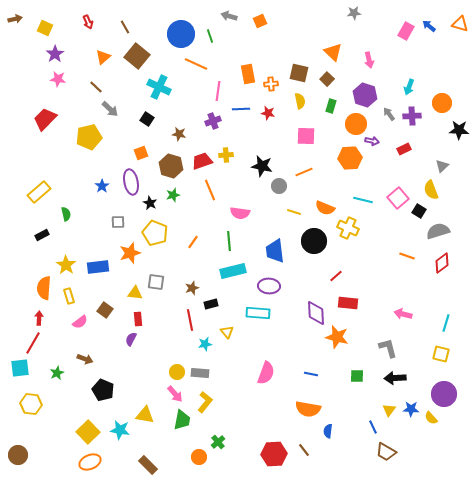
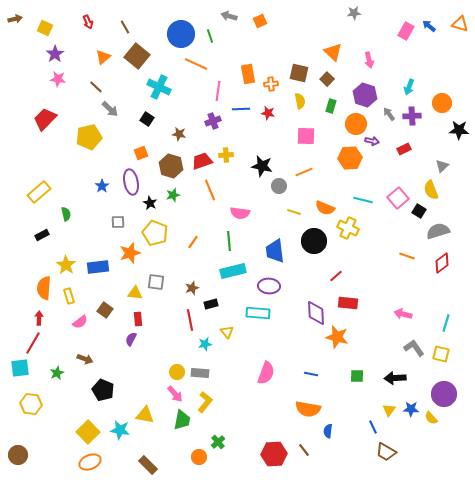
gray L-shape at (388, 348): moved 26 px right; rotated 20 degrees counterclockwise
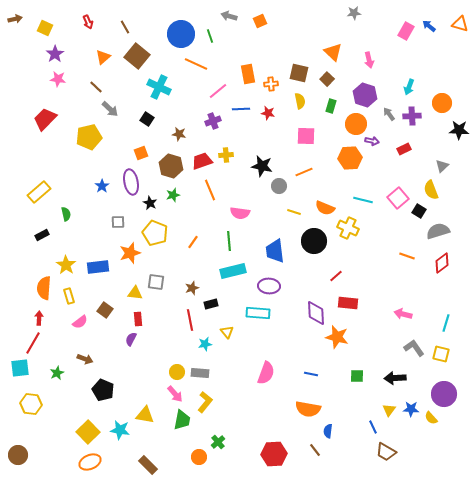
pink line at (218, 91): rotated 42 degrees clockwise
brown line at (304, 450): moved 11 px right
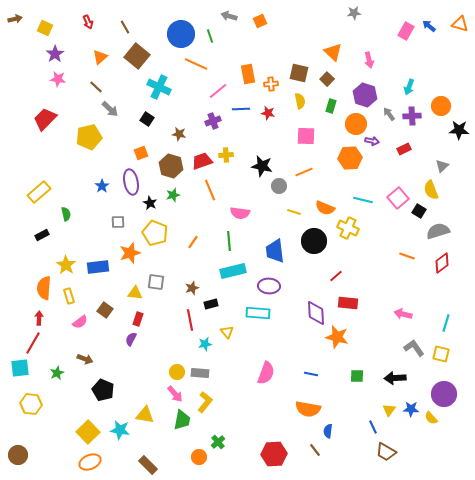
orange triangle at (103, 57): moved 3 px left
orange circle at (442, 103): moved 1 px left, 3 px down
red rectangle at (138, 319): rotated 24 degrees clockwise
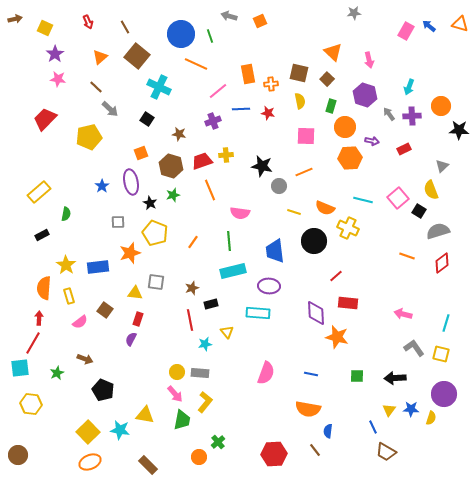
orange circle at (356, 124): moved 11 px left, 3 px down
green semicircle at (66, 214): rotated 24 degrees clockwise
yellow semicircle at (431, 418): rotated 120 degrees counterclockwise
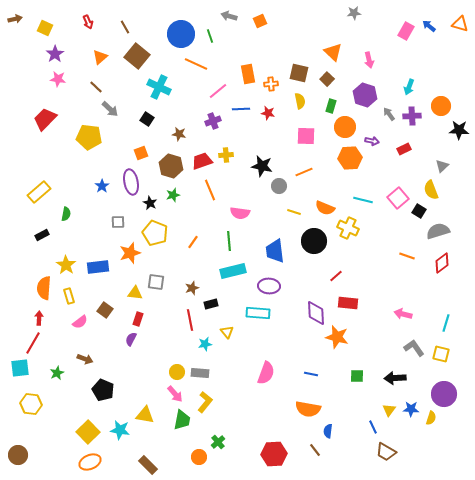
yellow pentagon at (89, 137): rotated 20 degrees clockwise
